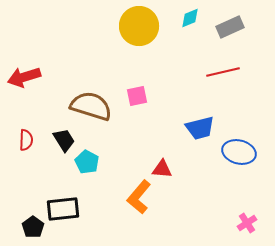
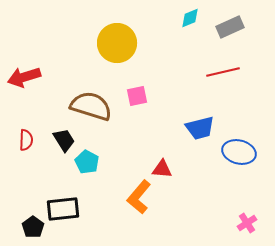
yellow circle: moved 22 px left, 17 px down
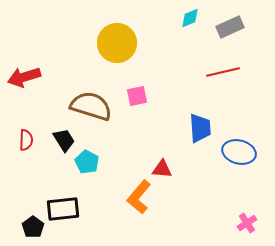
blue trapezoid: rotated 80 degrees counterclockwise
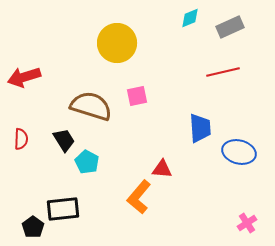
red semicircle: moved 5 px left, 1 px up
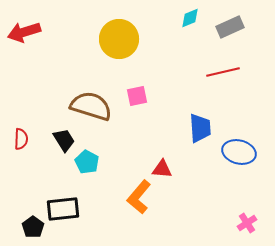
yellow circle: moved 2 px right, 4 px up
red arrow: moved 45 px up
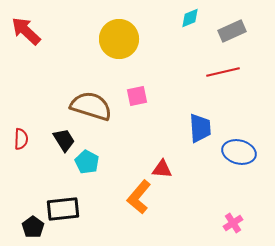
gray rectangle: moved 2 px right, 4 px down
red arrow: moved 2 px right, 1 px up; rotated 60 degrees clockwise
pink cross: moved 14 px left
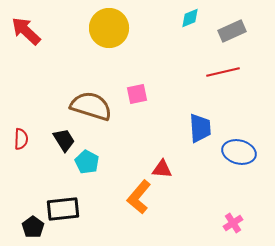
yellow circle: moved 10 px left, 11 px up
pink square: moved 2 px up
